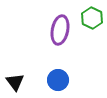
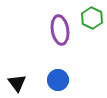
purple ellipse: rotated 20 degrees counterclockwise
black triangle: moved 2 px right, 1 px down
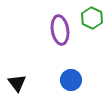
blue circle: moved 13 px right
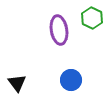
purple ellipse: moved 1 px left
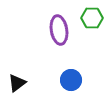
green hexagon: rotated 25 degrees counterclockwise
black triangle: rotated 30 degrees clockwise
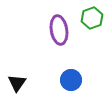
green hexagon: rotated 20 degrees counterclockwise
black triangle: rotated 18 degrees counterclockwise
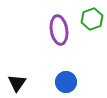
green hexagon: moved 1 px down
blue circle: moved 5 px left, 2 px down
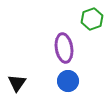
purple ellipse: moved 5 px right, 18 px down
blue circle: moved 2 px right, 1 px up
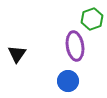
purple ellipse: moved 11 px right, 2 px up
black triangle: moved 29 px up
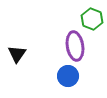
green hexagon: rotated 20 degrees counterclockwise
blue circle: moved 5 px up
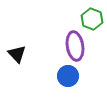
black triangle: rotated 18 degrees counterclockwise
